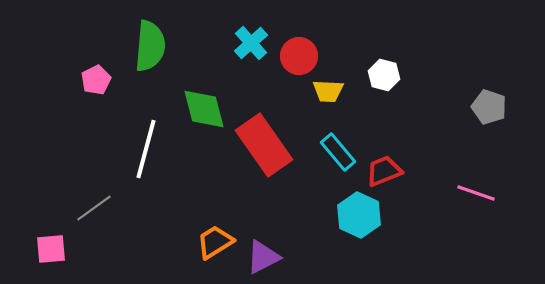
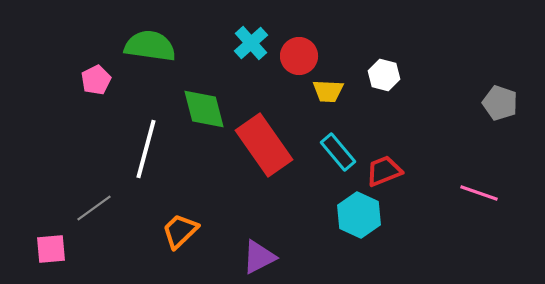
green semicircle: rotated 87 degrees counterclockwise
gray pentagon: moved 11 px right, 4 px up
pink line: moved 3 px right
orange trapezoid: moved 35 px left, 11 px up; rotated 12 degrees counterclockwise
purple triangle: moved 4 px left
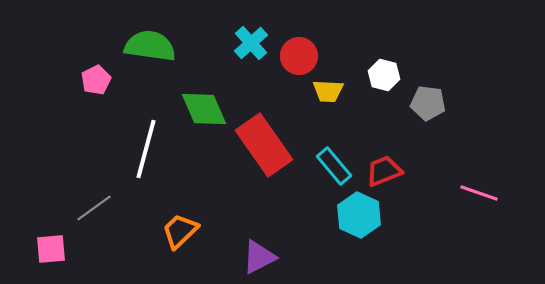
gray pentagon: moved 72 px left; rotated 12 degrees counterclockwise
green diamond: rotated 9 degrees counterclockwise
cyan rectangle: moved 4 px left, 14 px down
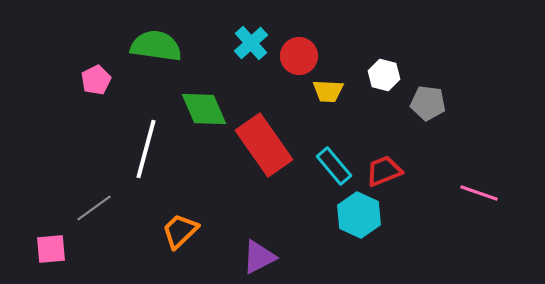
green semicircle: moved 6 px right
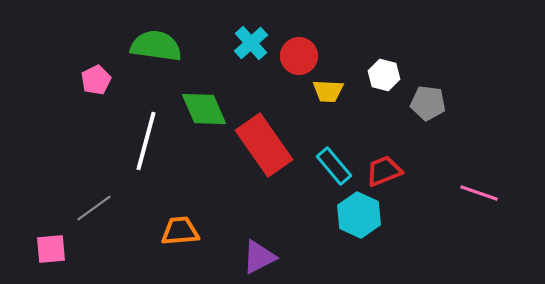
white line: moved 8 px up
orange trapezoid: rotated 39 degrees clockwise
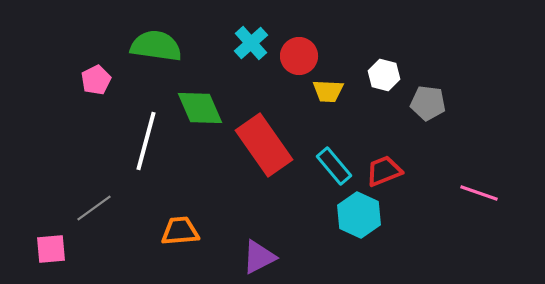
green diamond: moved 4 px left, 1 px up
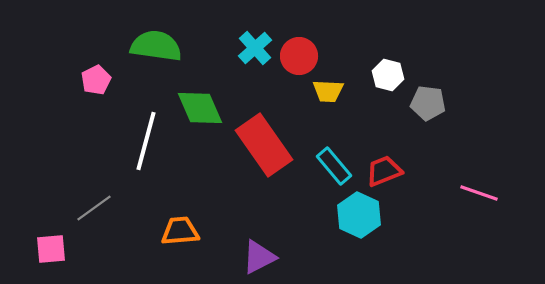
cyan cross: moved 4 px right, 5 px down
white hexagon: moved 4 px right
